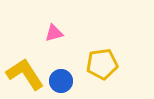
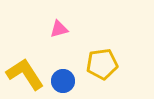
pink triangle: moved 5 px right, 4 px up
blue circle: moved 2 px right
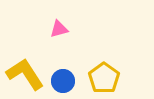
yellow pentagon: moved 2 px right, 14 px down; rotated 28 degrees counterclockwise
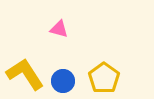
pink triangle: rotated 30 degrees clockwise
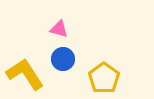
blue circle: moved 22 px up
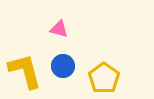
blue circle: moved 7 px down
yellow L-shape: moved 3 px up; rotated 18 degrees clockwise
